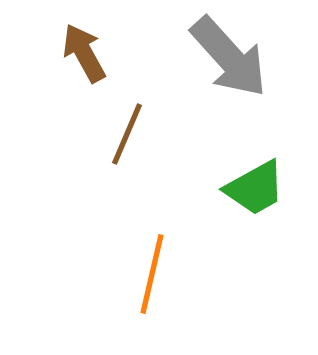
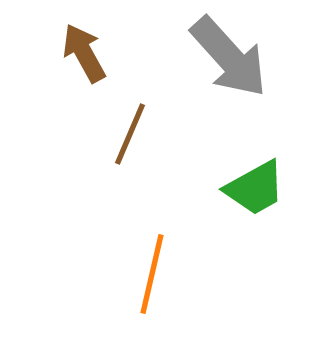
brown line: moved 3 px right
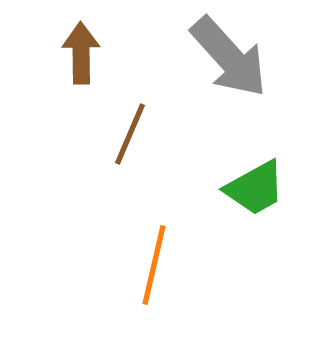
brown arrow: moved 3 px left; rotated 28 degrees clockwise
orange line: moved 2 px right, 9 px up
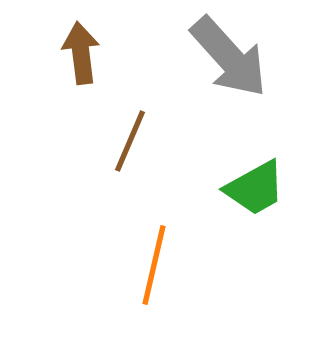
brown arrow: rotated 6 degrees counterclockwise
brown line: moved 7 px down
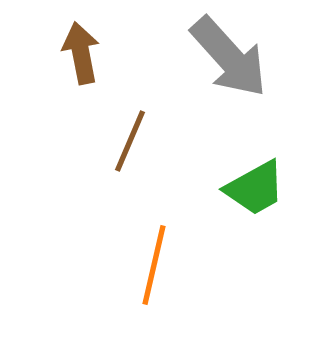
brown arrow: rotated 4 degrees counterclockwise
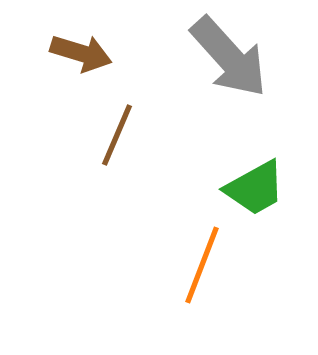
brown arrow: rotated 118 degrees clockwise
brown line: moved 13 px left, 6 px up
orange line: moved 48 px right; rotated 8 degrees clockwise
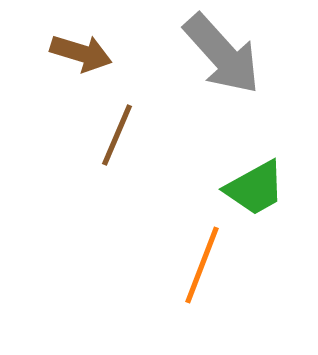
gray arrow: moved 7 px left, 3 px up
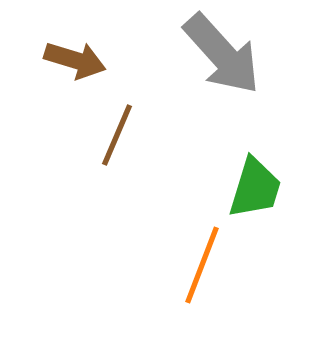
brown arrow: moved 6 px left, 7 px down
green trapezoid: rotated 44 degrees counterclockwise
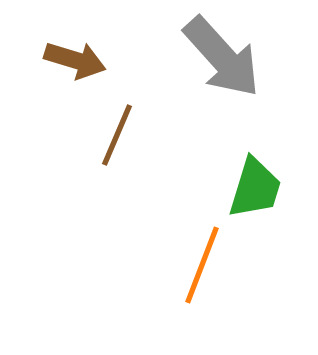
gray arrow: moved 3 px down
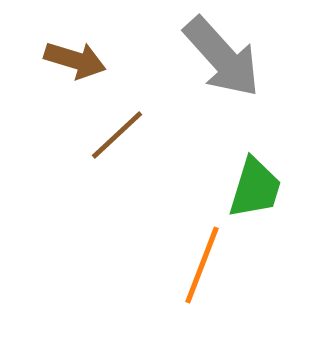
brown line: rotated 24 degrees clockwise
